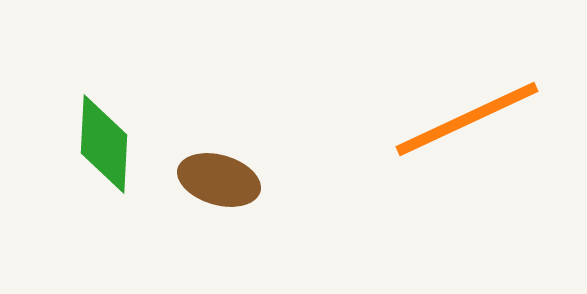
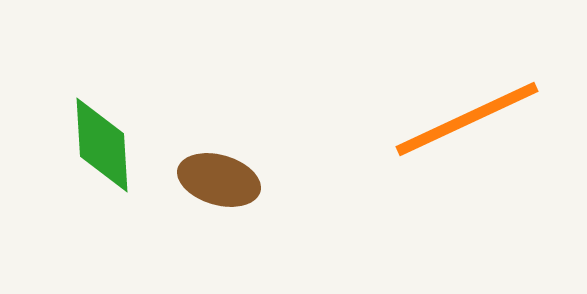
green diamond: moved 2 px left, 1 px down; rotated 6 degrees counterclockwise
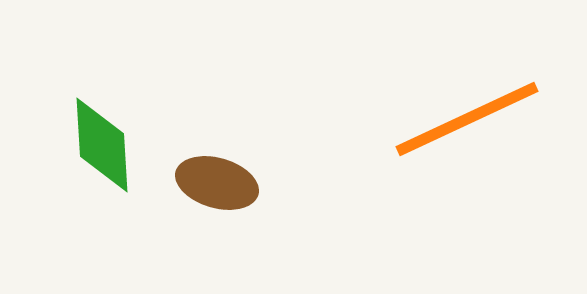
brown ellipse: moved 2 px left, 3 px down
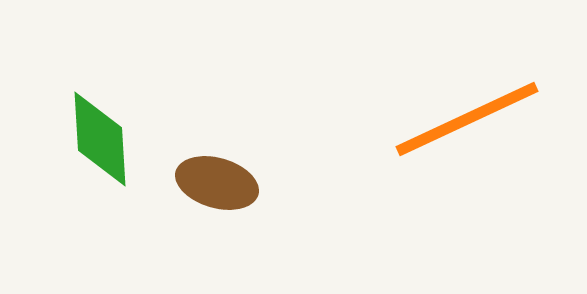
green diamond: moved 2 px left, 6 px up
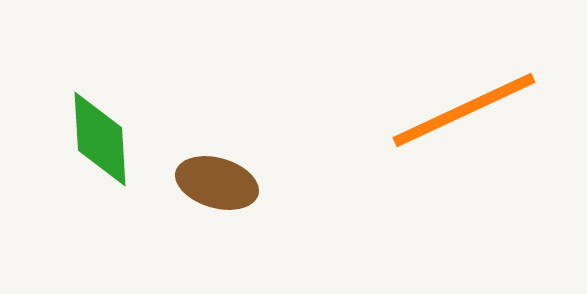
orange line: moved 3 px left, 9 px up
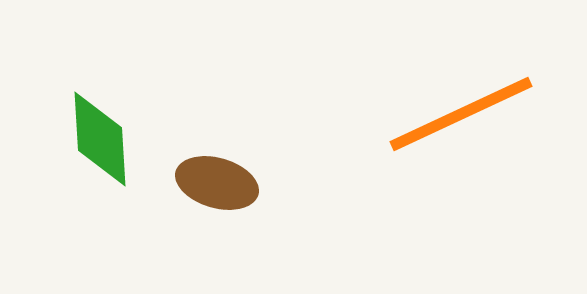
orange line: moved 3 px left, 4 px down
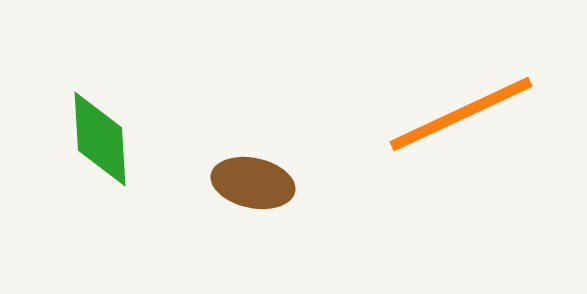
brown ellipse: moved 36 px right; rotated 4 degrees counterclockwise
